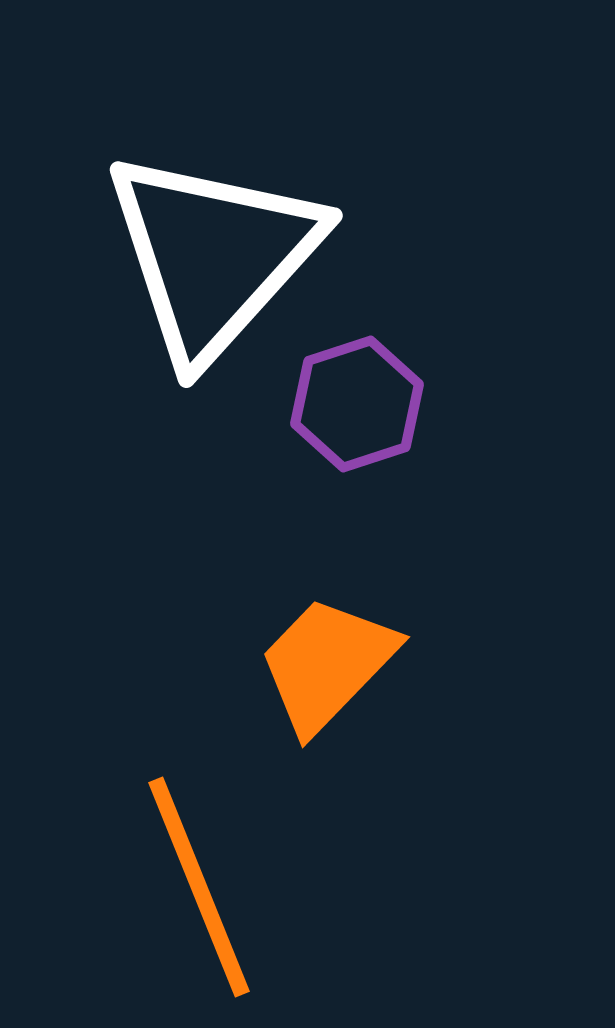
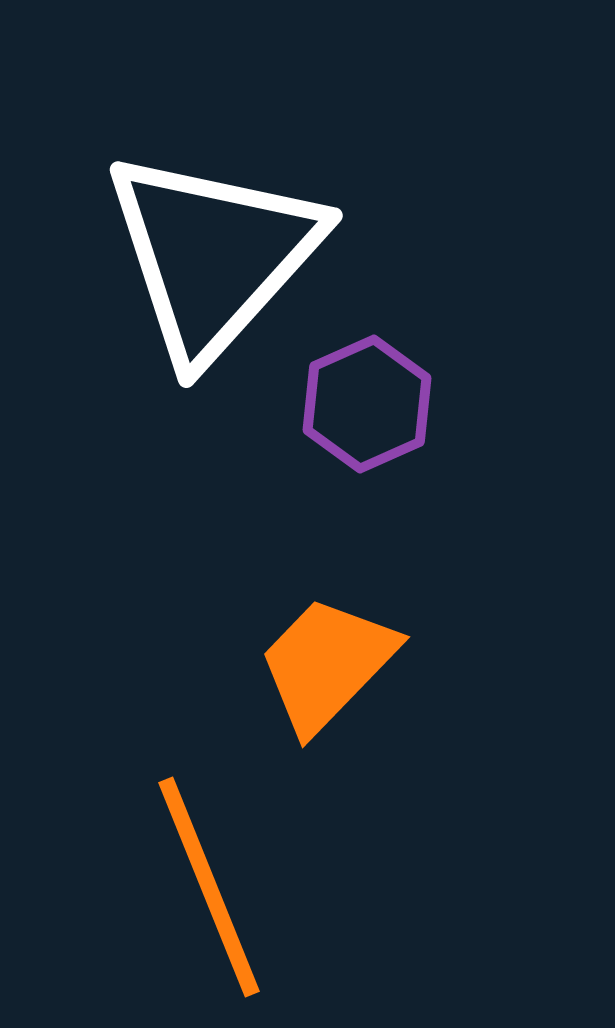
purple hexagon: moved 10 px right; rotated 6 degrees counterclockwise
orange line: moved 10 px right
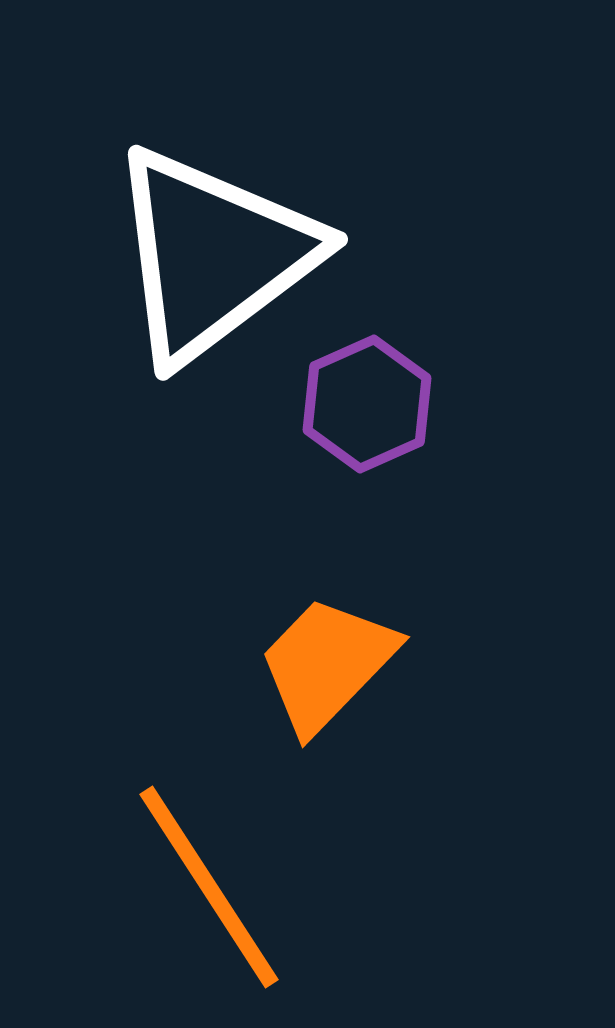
white triangle: rotated 11 degrees clockwise
orange line: rotated 11 degrees counterclockwise
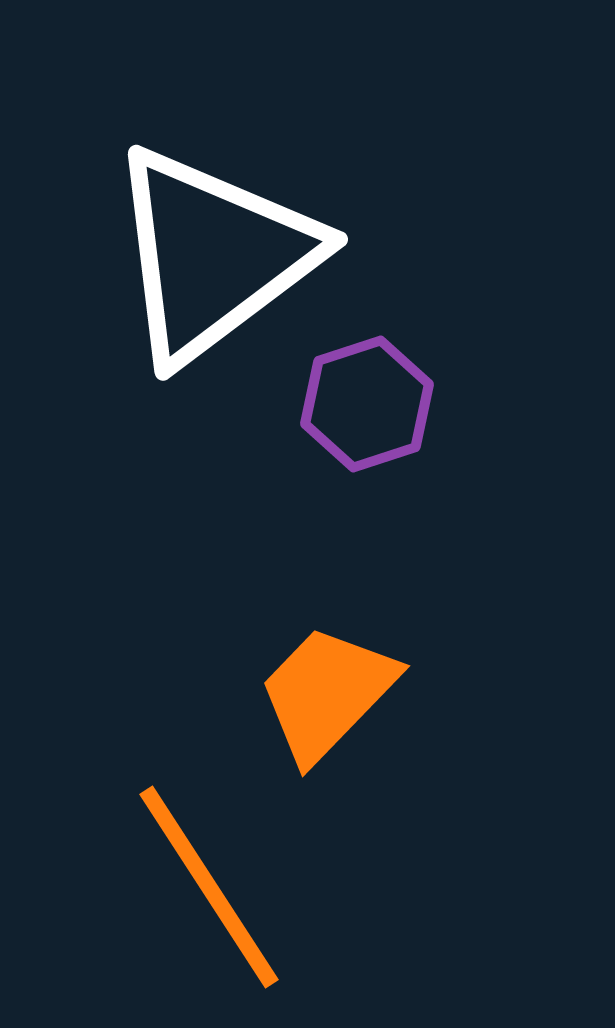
purple hexagon: rotated 6 degrees clockwise
orange trapezoid: moved 29 px down
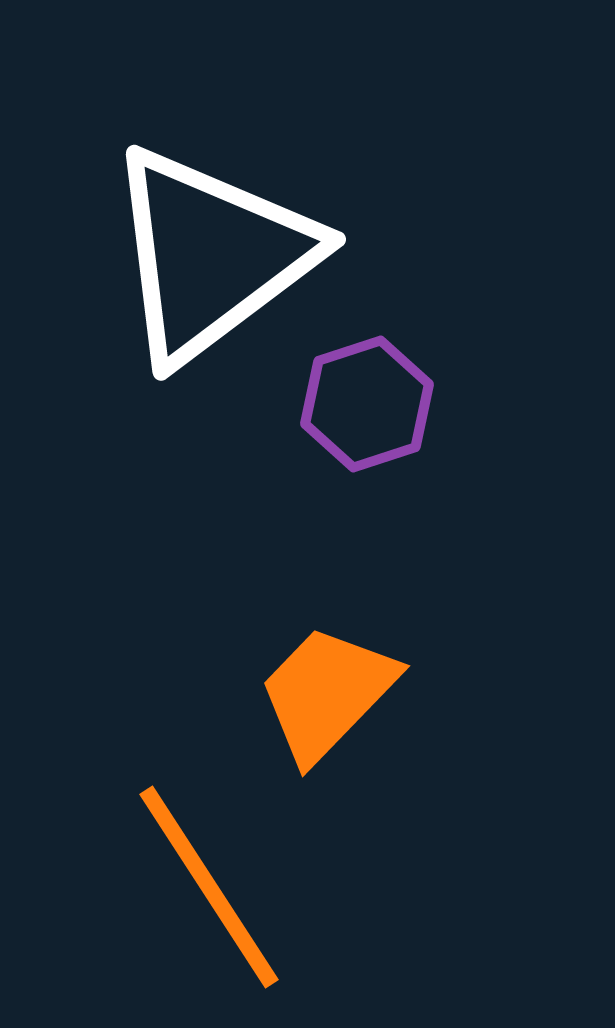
white triangle: moved 2 px left
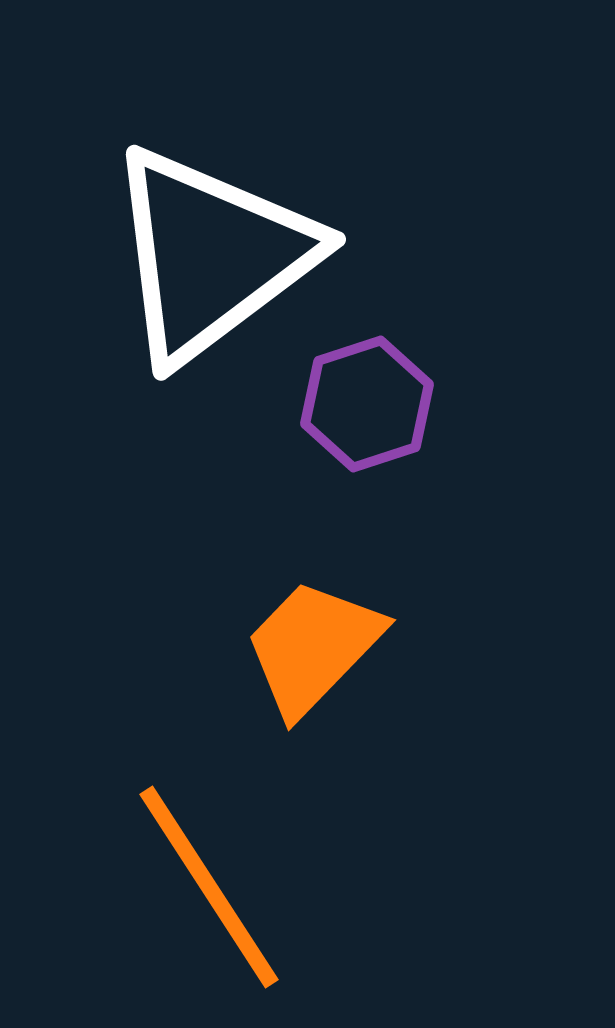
orange trapezoid: moved 14 px left, 46 px up
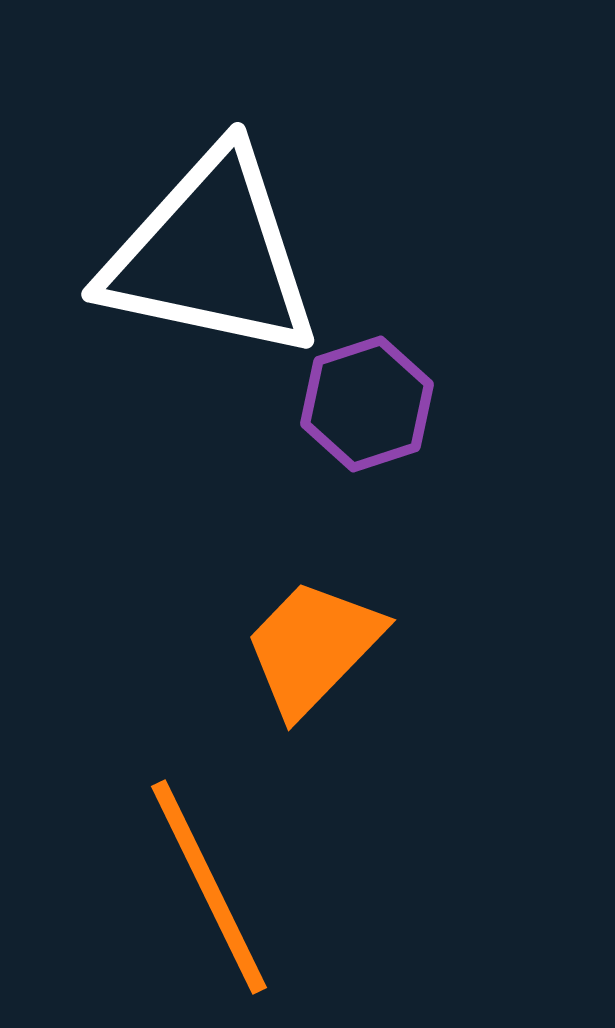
white triangle: rotated 49 degrees clockwise
orange line: rotated 7 degrees clockwise
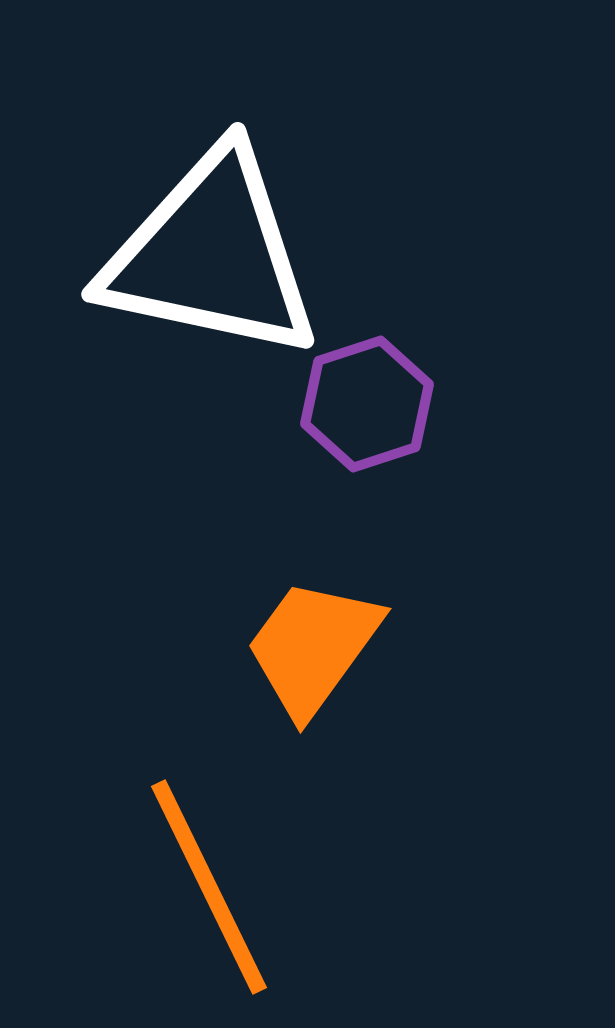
orange trapezoid: rotated 8 degrees counterclockwise
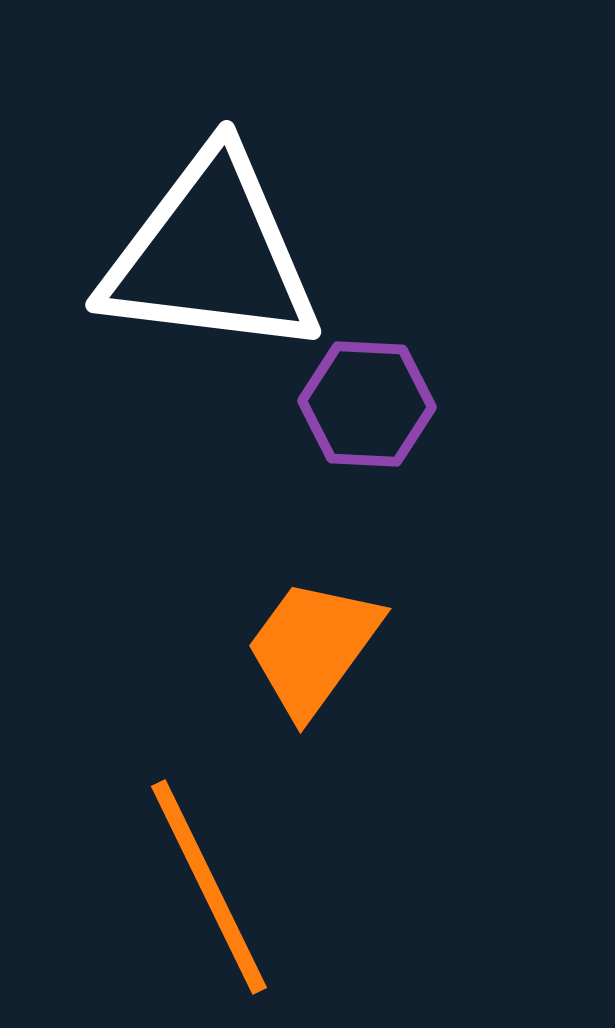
white triangle: rotated 5 degrees counterclockwise
purple hexagon: rotated 21 degrees clockwise
